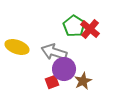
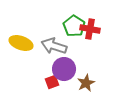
red cross: rotated 30 degrees counterclockwise
yellow ellipse: moved 4 px right, 4 px up
gray arrow: moved 6 px up
brown star: moved 3 px right, 2 px down
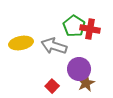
yellow ellipse: rotated 30 degrees counterclockwise
purple circle: moved 15 px right
red square: moved 4 px down; rotated 24 degrees counterclockwise
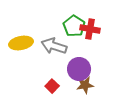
brown star: moved 1 px left, 2 px down; rotated 18 degrees clockwise
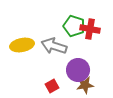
green pentagon: rotated 15 degrees counterclockwise
yellow ellipse: moved 1 px right, 2 px down
purple circle: moved 1 px left, 1 px down
red square: rotated 16 degrees clockwise
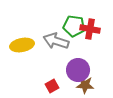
green pentagon: rotated 10 degrees counterclockwise
gray arrow: moved 2 px right, 5 px up
brown star: rotated 12 degrees clockwise
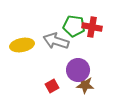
red cross: moved 2 px right, 2 px up
